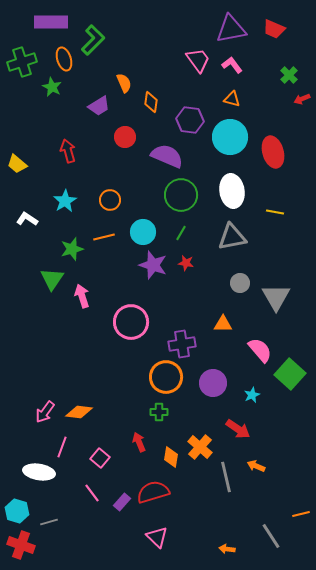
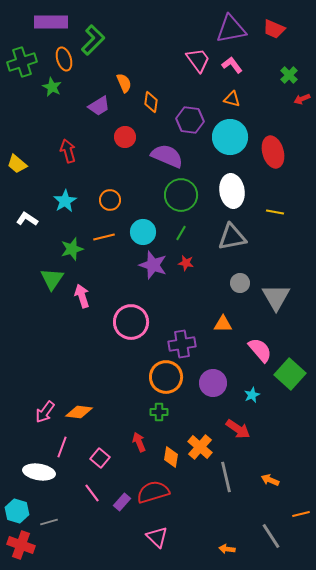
orange arrow at (256, 466): moved 14 px right, 14 px down
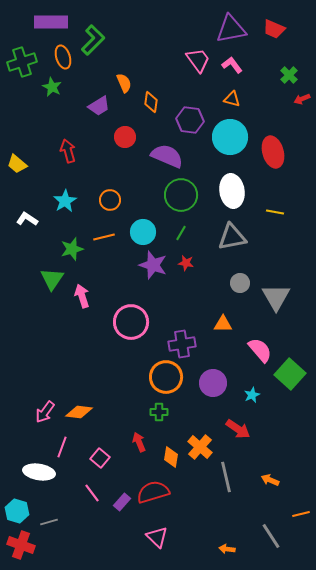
orange ellipse at (64, 59): moved 1 px left, 2 px up
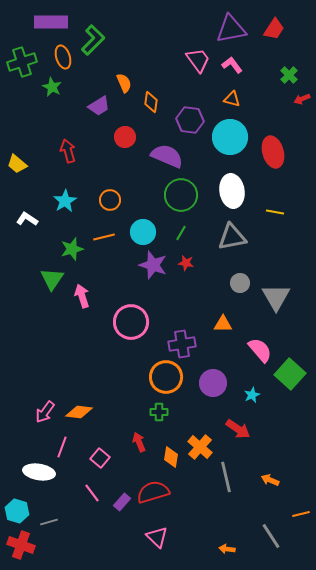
red trapezoid at (274, 29): rotated 80 degrees counterclockwise
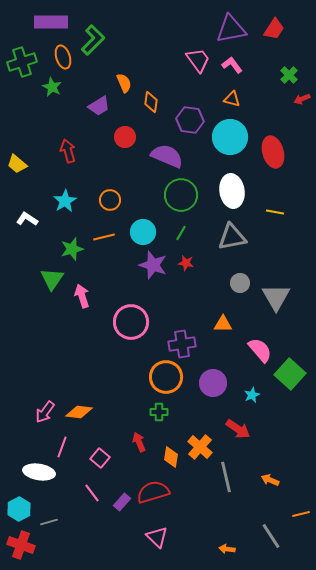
cyan hexagon at (17, 511): moved 2 px right, 2 px up; rotated 15 degrees clockwise
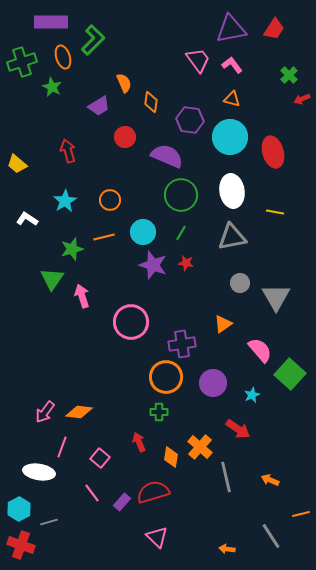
orange triangle at (223, 324): rotated 36 degrees counterclockwise
